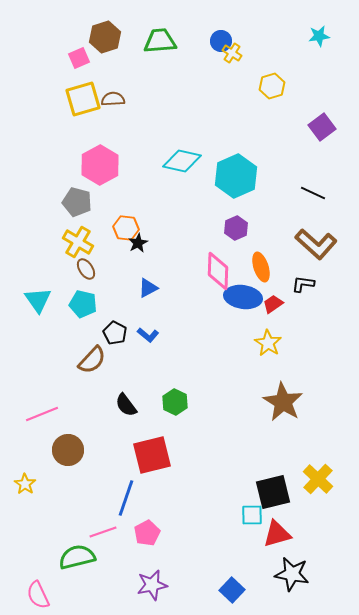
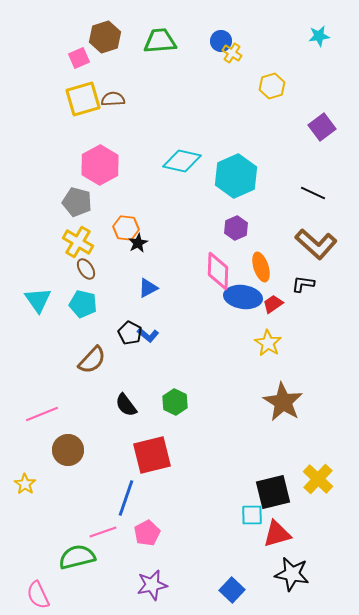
black pentagon at (115, 333): moved 15 px right
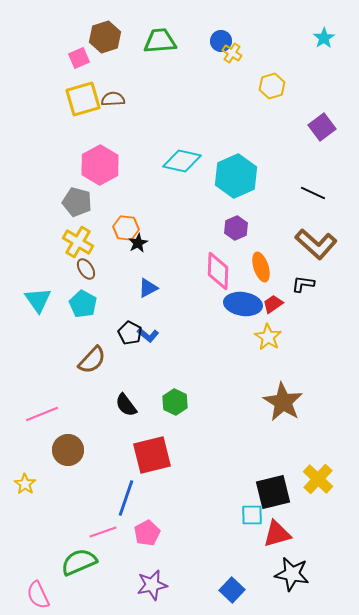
cyan star at (319, 36): moved 5 px right, 2 px down; rotated 25 degrees counterclockwise
blue ellipse at (243, 297): moved 7 px down
cyan pentagon at (83, 304): rotated 16 degrees clockwise
yellow star at (268, 343): moved 6 px up
green semicircle at (77, 557): moved 2 px right, 5 px down; rotated 9 degrees counterclockwise
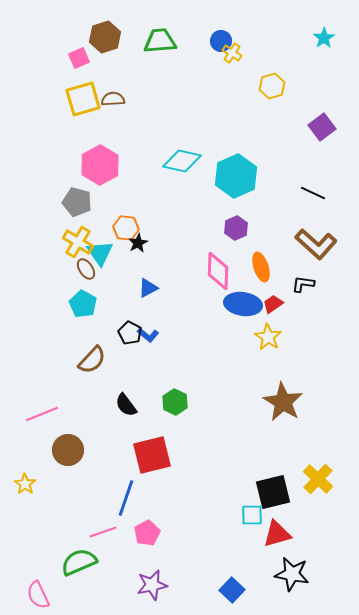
cyan triangle at (38, 300): moved 62 px right, 47 px up
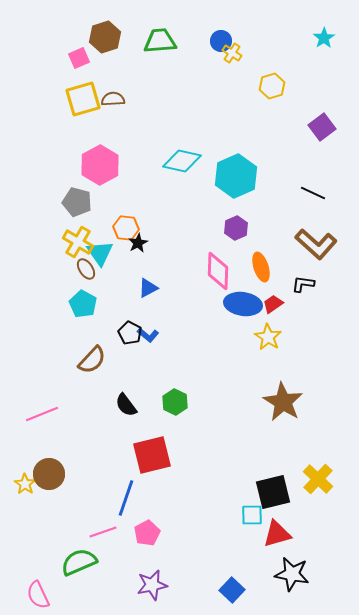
brown circle at (68, 450): moved 19 px left, 24 px down
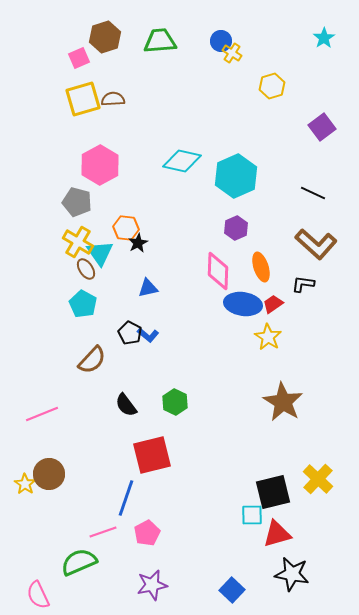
blue triangle at (148, 288): rotated 15 degrees clockwise
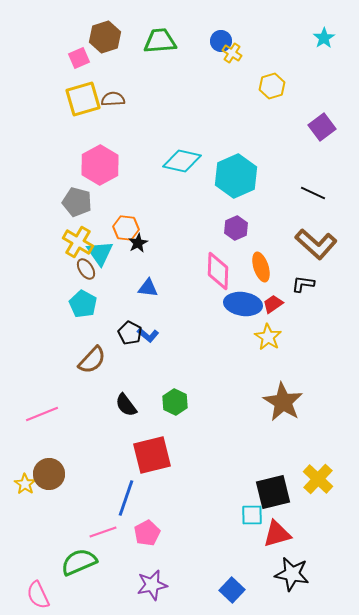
blue triangle at (148, 288): rotated 20 degrees clockwise
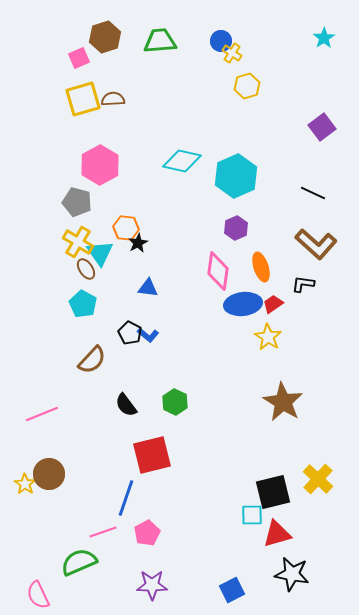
yellow hexagon at (272, 86): moved 25 px left
pink diamond at (218, 271): rotated 6 degrees clockwise
blue ellipse at (243, 304): rotated 15 degrees counterclockwise
purple star at (152, 585): rotated 12 degrees clockwise
blue square at (232, 590): rotated 20 degrees clockwise
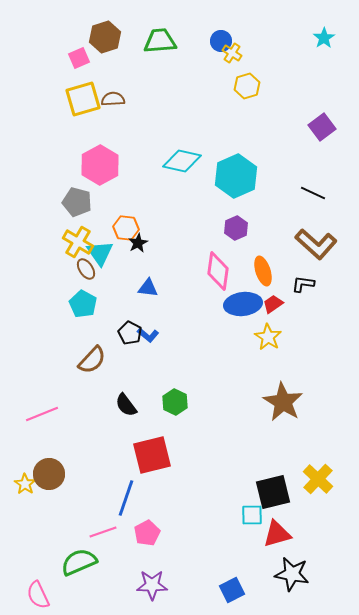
orange ellipse at (261, 267): moved 2 px right, 4 px down
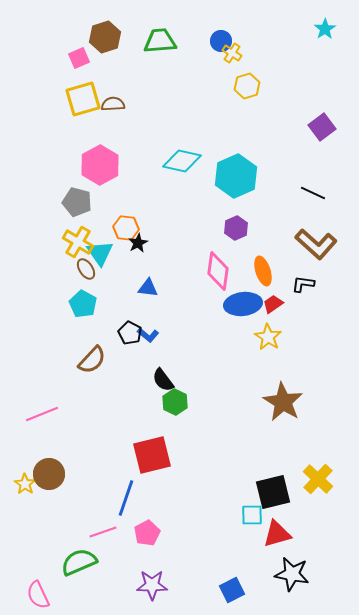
cyan star at (324, 38): moved 1 px right, 9 px up
brown semicircle at (113, 99): moved 5 px down
black semicircle at (126, 405): moved 37 px right, 25 px up
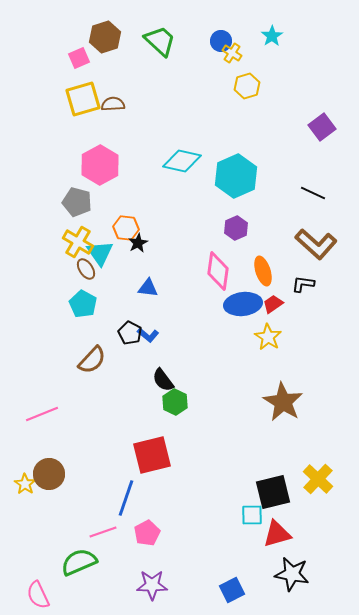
cyan star at (325, 29): moved 53 px left, 7 px down
green trapezoid at (160, 41): rotated 48 degrees clockwise
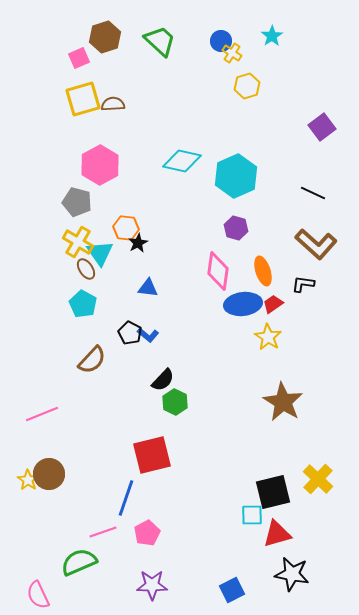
purple hexagon at (236, 228): rotated 20 degrees counterclockwise
black semicircle at (163, 380): rotated 100 degrees counterclockwise
yellow star at (25, 484): moved 3 px right, 4 px up
